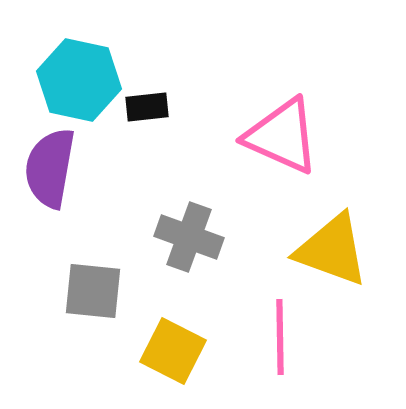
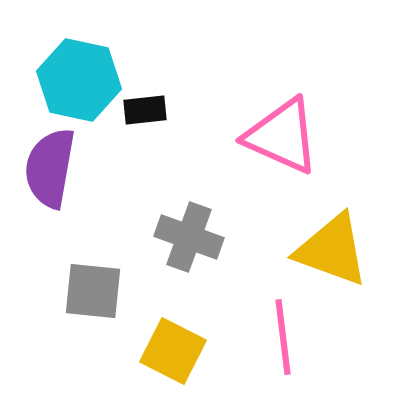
black rectangle: moved 2 px left, 3 px down
pink line: moved 3 px right; rotated 6 degrees counterclockwise
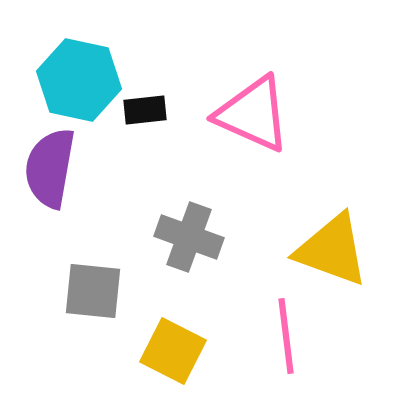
pink triangle: moved 29 px left, 22 px up
pink line: moved 3 px right, 1 px up
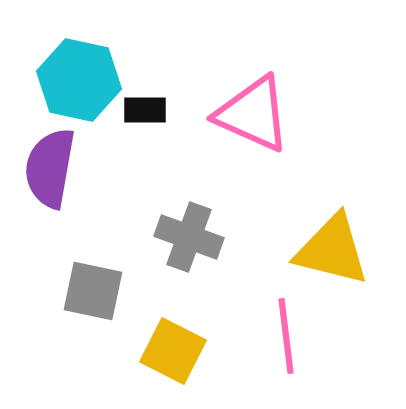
black rectangle: rotated 6 degrees clockwise
yellow triangle: rotated 6 degrees counterclockwise
gray square: rotated 6 degrees clockwise
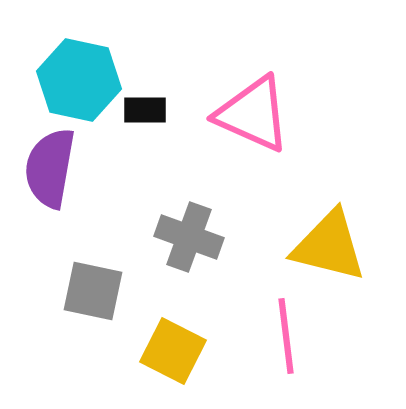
yellow triangle: moved 3 px left, 4 px up
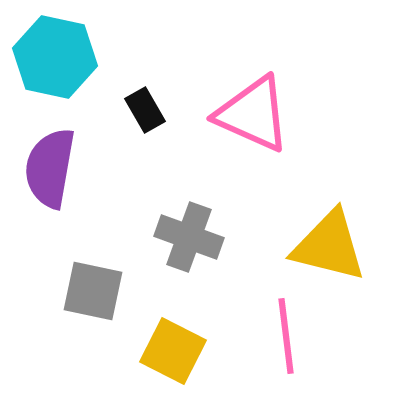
cyan hexagon: moved 24 px left, 23 px up
black rectangle: rotated 60 degrees clockwise
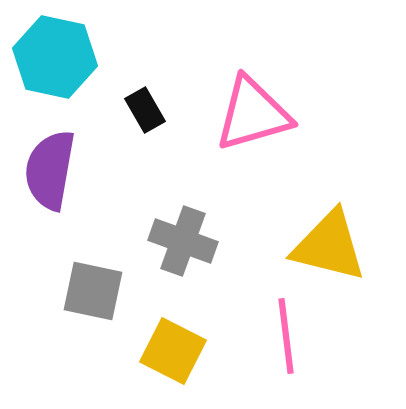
pink triangle: rotated 40 degrees counterclockwise
purple semicircle: moved 2 px down
gray cross: moved 6 px left, 4 px down
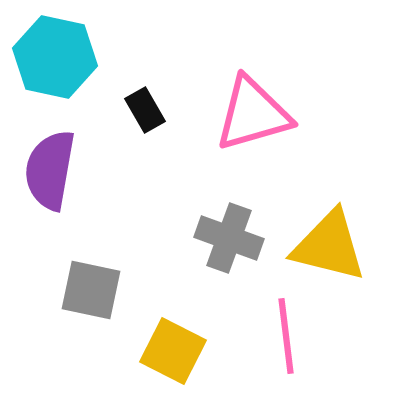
gray cross: moved 46 px right, 3 px up
gray square: moved 2 px left, 1 px up
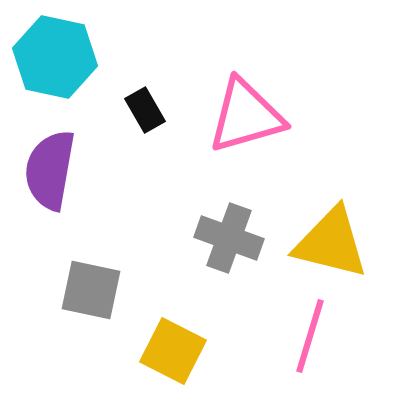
pink triangle: moved 7 px left, 2 px down
yellow triangle: moved 2 px right, 3 px up
pink line: moved 24 px right; rotated 24 degrees clockwise
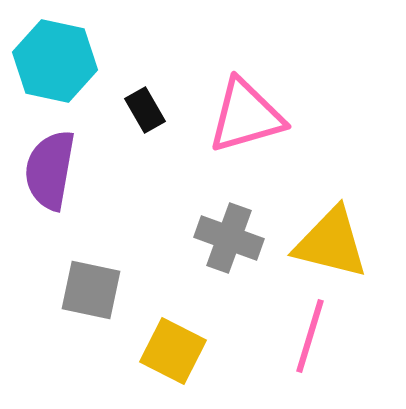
cyan hexagon: moved 4 px down
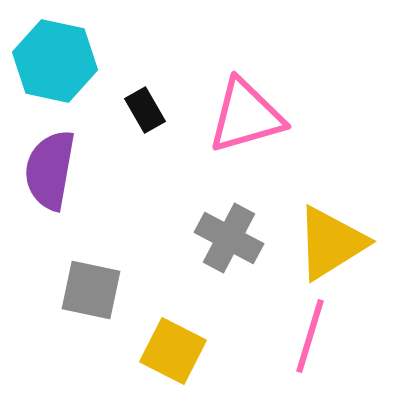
gray cross: rotated 8 degrees clockwise
yellow triangle: rotated 46 degrees counterclockwise
